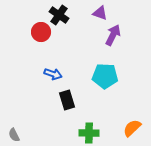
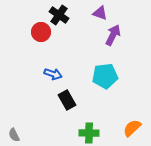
cyan pentagon: rotated 10 degrees counterclockwise
black rectangle: rotated 12 degrees counterclockwise
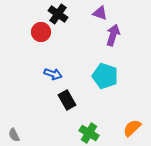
black cross: moved 1 px left, 1 px up
purple arrow: rotated 10 degrees counterclockwise
cyan pentagon: rotated 25 degrees clockwise
green cross: rotated 30 degrees clockwise
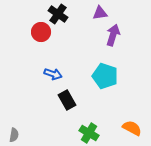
purple triangle: rotated 28 degrees counterclockwise
orange semicircle: rotated 72 degrees clockwise
gray semicircle: rotated 144 degrees counterclockwise
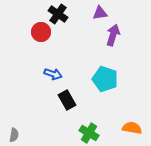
cyan pentagon: moved 3 px down
orange semicircle: rotated 18 degrees counterclockwise
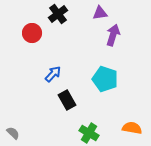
black cross: rotated 18 degrees clockwise
red circle: moved 9 px left, 1 px down
blue arrow: rotated 66 degrees counterclockwise
gray semicircle: moved 1 px left, 2 px up; rotated 56 degrees counterclockwise
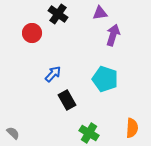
black cross: rotated 18 degrees counterclockwise
orange semicircle: rotated 84 degrees clockwise
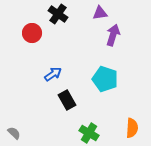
blue arrow: rotated 12 degrees clockwise
gray semicircle: moved 1 px right
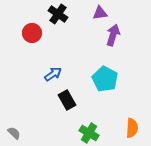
cyan pentagon: rotated 10 degrees clockwise
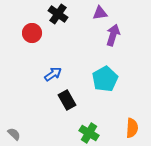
cyan pentagon: rotated 15 degrees clockwise
gray semicircle: moved 1 px down
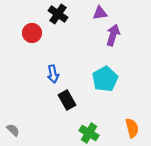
blue arrow: rotated 114 degrees clockwise
orange semicircle: rotated 18 degrees counterclockwise
gray semicircle: moved 1 px left, 4 px up
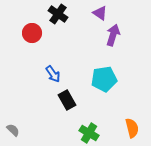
purple triangle: rotated 42 degrees clockwise
blue arrow: rotated 24 degrees counterclockwise
cyan pentagon: moved 1 px left; rotated 20 degrees clockwise
